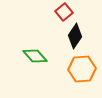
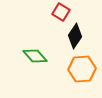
red square: moved 3 px left; rotated 18 degrees counterclockwise
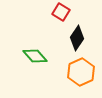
black diamond: moved 2 px right, 2 px down
orange hexagon: moved 1 px left, 3 px down; rotated 20 degrees counterclockwise
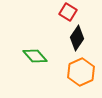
red square: moved 7 px right
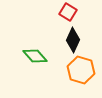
black diamond: moved 4 px left, 2 px down; rotated 10 degrees counterclockwise
orange hexagon: moved 2 px up; rotated 20 degrees counterclockwise
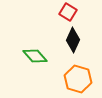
orange hexagon: moved 3 px left, 9 px down
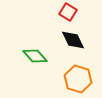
black diamond: rotated 50 degrees counterclockwise
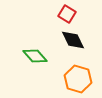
red square: moved 1 px left, 2 px down
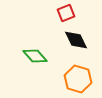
red square: moved 1 px left, 1 px up; rotated 36 degrees clockwise
black diamond: moved 3 px right
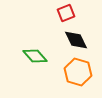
orange hexagon: moved 7 px up
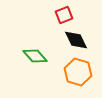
red square: moved 2 px left, 2 px down
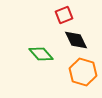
green diamond: moved 6 px right, 2 px up
orange hexagon: moved 5 px right
